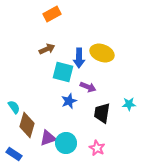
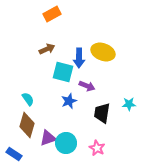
yellow ellipse: moved 1 px right, 1 px up
purple arrow: moved 1 px left, 1 px up
cyan semicircle: moved 14 px right, 8 px up
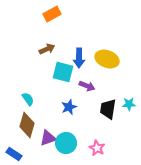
yellow ellipse: moved 4 px right, 7 px down
blue star: moved 6 px down
black trapezoid: moved 6 px right, 4 px up
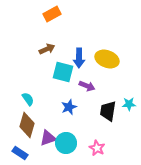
black trapezoid: moved 2 px down
blue rectangle: moved 6 px right, 1 px up
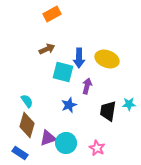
purple arrow: rotated 98 degrees counterclockwise
cyan semicircle: moved 1 px left, 2 px down
blue star: moved 2 px up
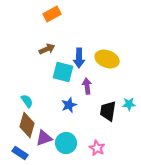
purple arrow: rotated 21 degrees counterclockwise
purple triangle: moved 4 px left
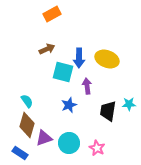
cyan circle: moved 3 px right
